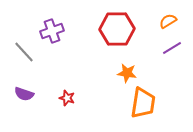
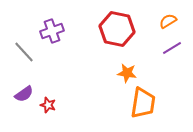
red hexagon: rotated 12 degrees clockwise
purple semicircle: rotated 54 degrees counterclockwise
red star: moved 19 px left, 7 px down
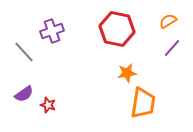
purple line: rotated 18 degrees counterclockwise
orange star: rotated 18 degrees counterclockwise
